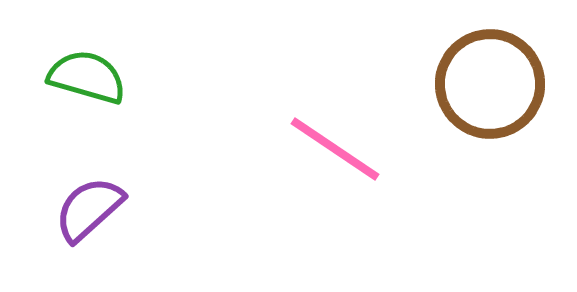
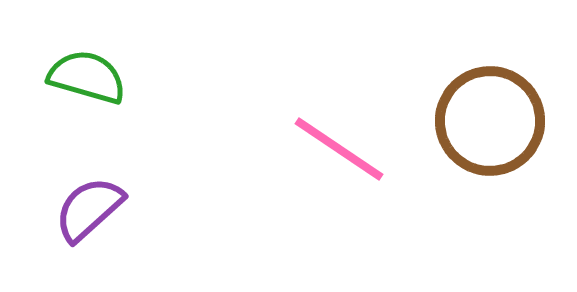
brown circle: moved 37 px down
pink line: moved 4 px right
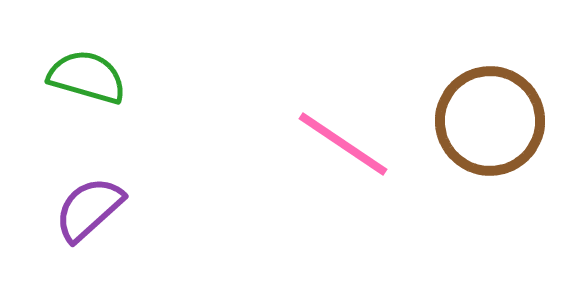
pink line: moved 4 px right, 5 px up
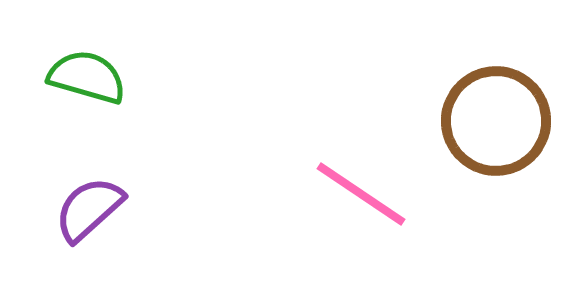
brown circle: moved 6 px right
pink line: moved 18 px right, 50 px down
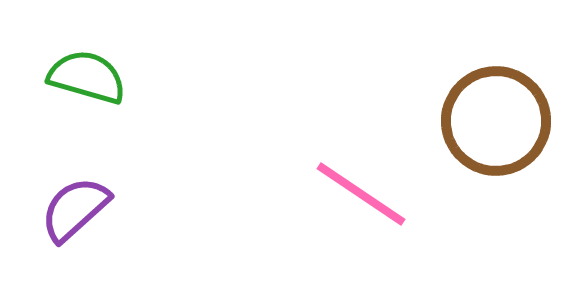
purple semicircle: moved 14 px left
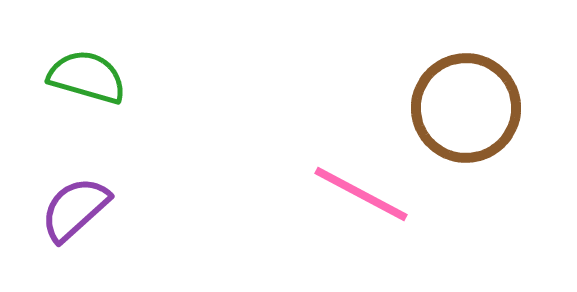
brown circle: moved 30 px left, 13 px up
pink line: rotated 6 degrees counterclockwise
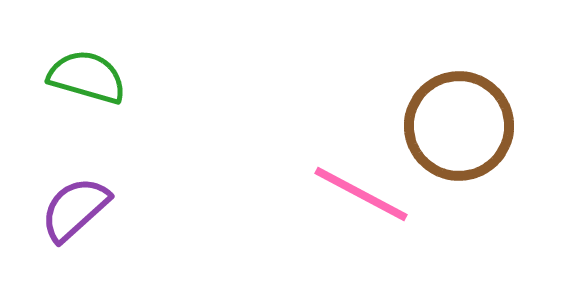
brown circle: moved 7 px left, 18 px down
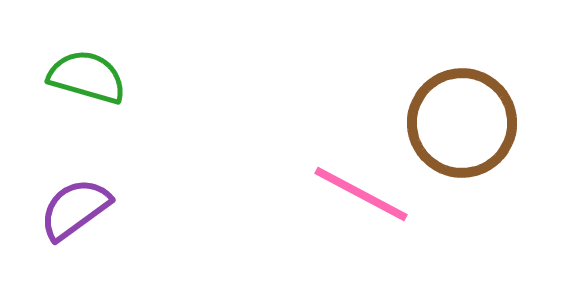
brown circle: moved 3 px right, 3 px up
purple semicircle: rotated 6 degrees clockwise
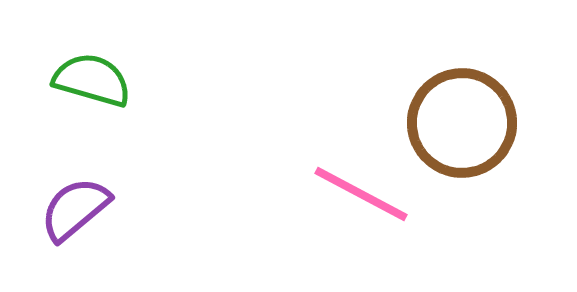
green semicircle: moved 5 px right, 3 px down
purple semicircle: rotated 4 degrees counterclockwise
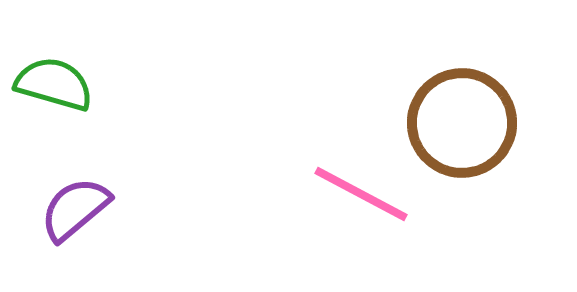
green semicircle: moved 38 px left, 4 px down
